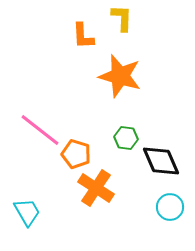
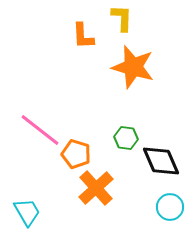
orange star: moved 13 px right, 9 px up
orange cross: rotated 15 degrees clockwise
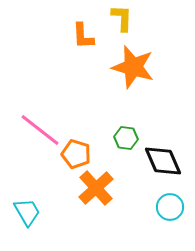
black diamond: moved 2 px right
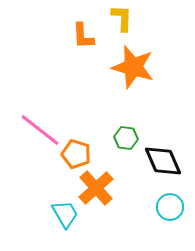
cyan trapezoid: moved 38 px right, 2 px down
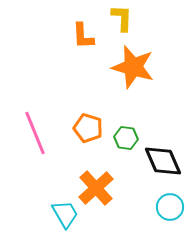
pink line: moved 5 px left, 3 px down; rotated 30 degrees clockwise
orange pentagon: moved 12 px right, 26 px up
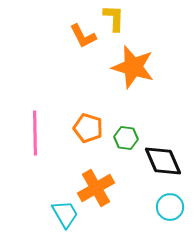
yellow L-shape: moved 8 px left
orange L-shape: rotated 24 degrees counterclockwise
pink line: rotated 21 degrees clockwise
orange cross: rotated 12 degrees clockwise
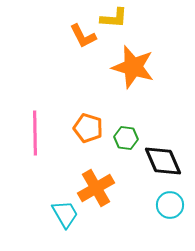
yellow L-shape: rotated 92 degrees clockwise
cyan circle: moved 2 px up
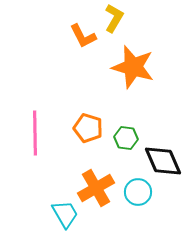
yellow L-shape: rotated 64 degrees counterclockwise
cyan circle: moved 32 px left, 13 px up
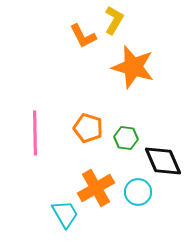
yellow L-shape: moved 2 px down
